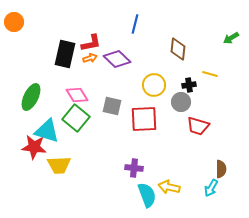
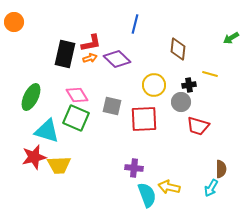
green square: rotated 16 degrees counterclockwise
red star: moved 10 px down; rotated 20 degrees counterclockwise
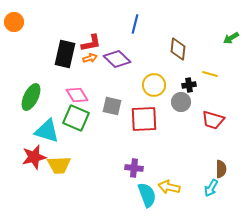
red trapezoid: moved 15 px right, 6 px up
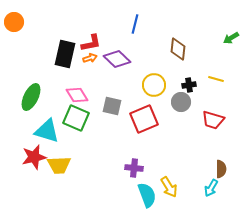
yellow line: moved 6 px right, 5 px down
red square: rotated 20 degrees counterclockwise
yellow arrow: rotated 135 degrees counterclockwise
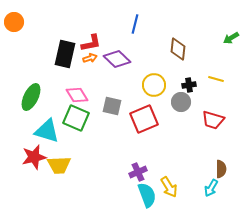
purple cross: moved 4 px right, 4 px down; rotated 30 degrees counterclockwise
